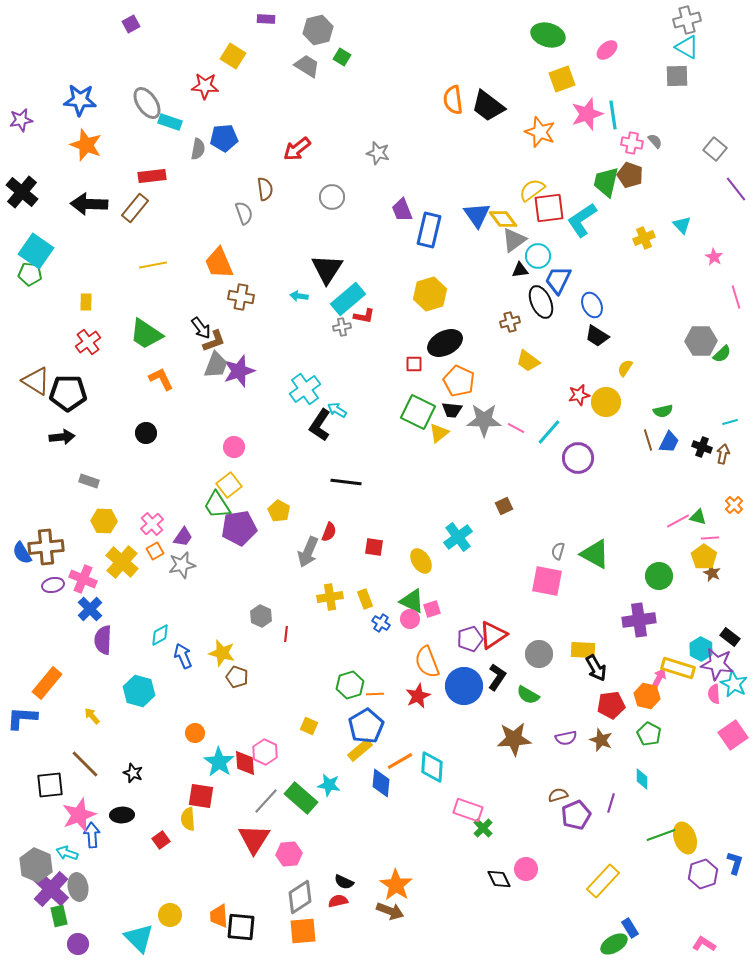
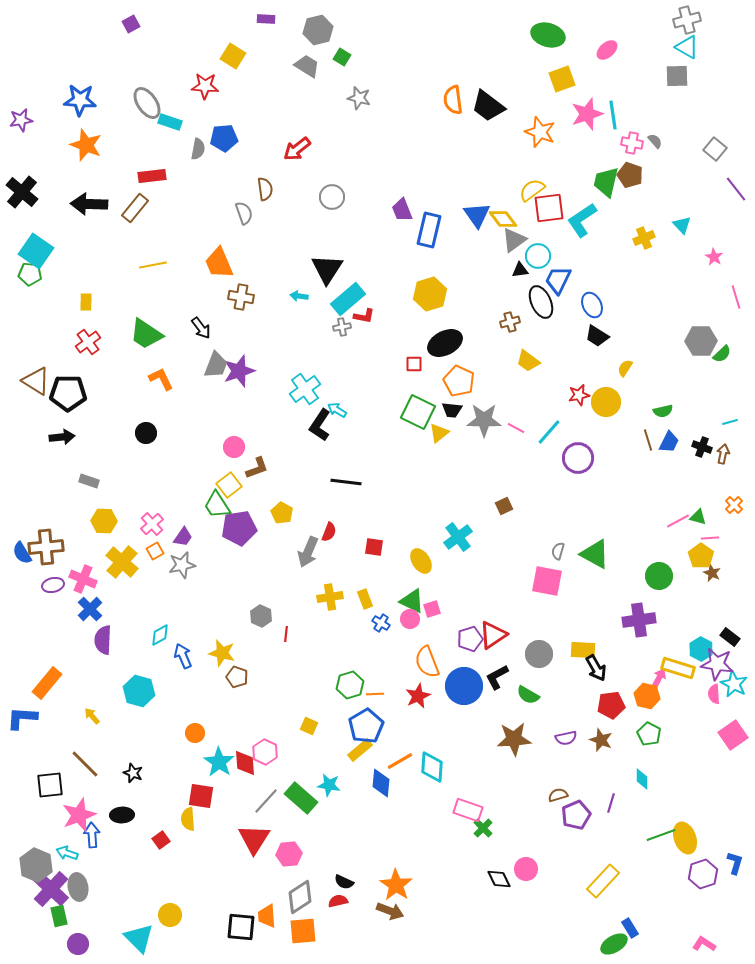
gray star at (378, 153): moved 19 px left, 55 px up
brown L-shape at (214, 341): moved 43 px right, 127 px down
yellow pentagon at (279, 511): moved 3 px right, 2 px down
yellow pentagon at (704, 557): moved 3 px left, 1 px up
black L-shape at (497, 677): rotated 152 degrees counterclockwise
orange trapezoid at (219, 916): moved 48 px right
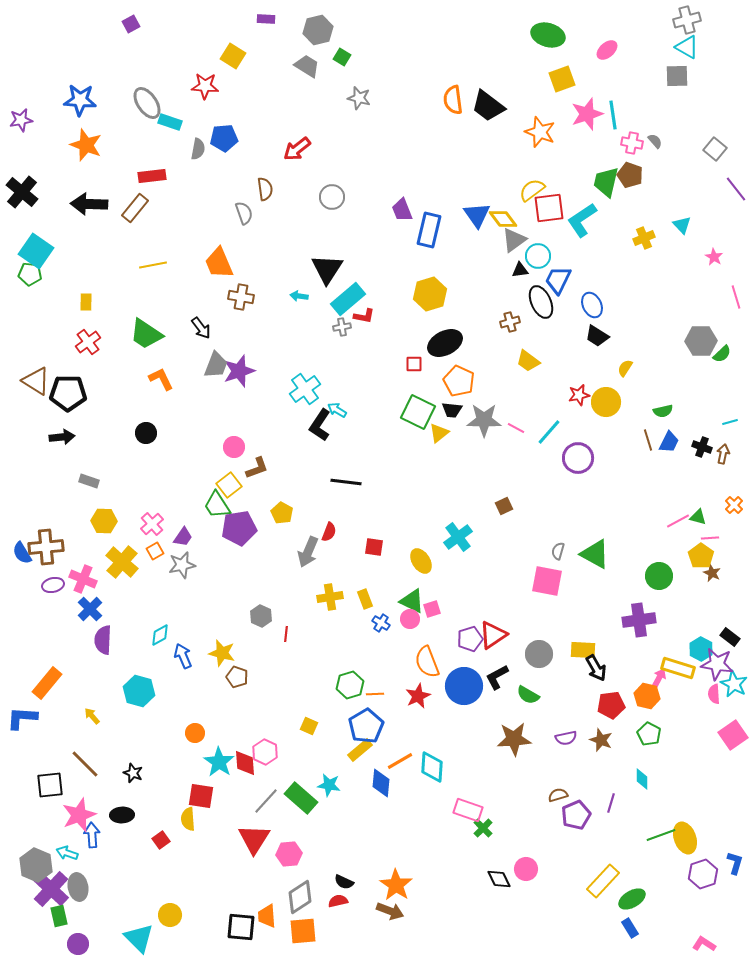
green ellipse at (614, 944): moved 18 px right, 45 px up
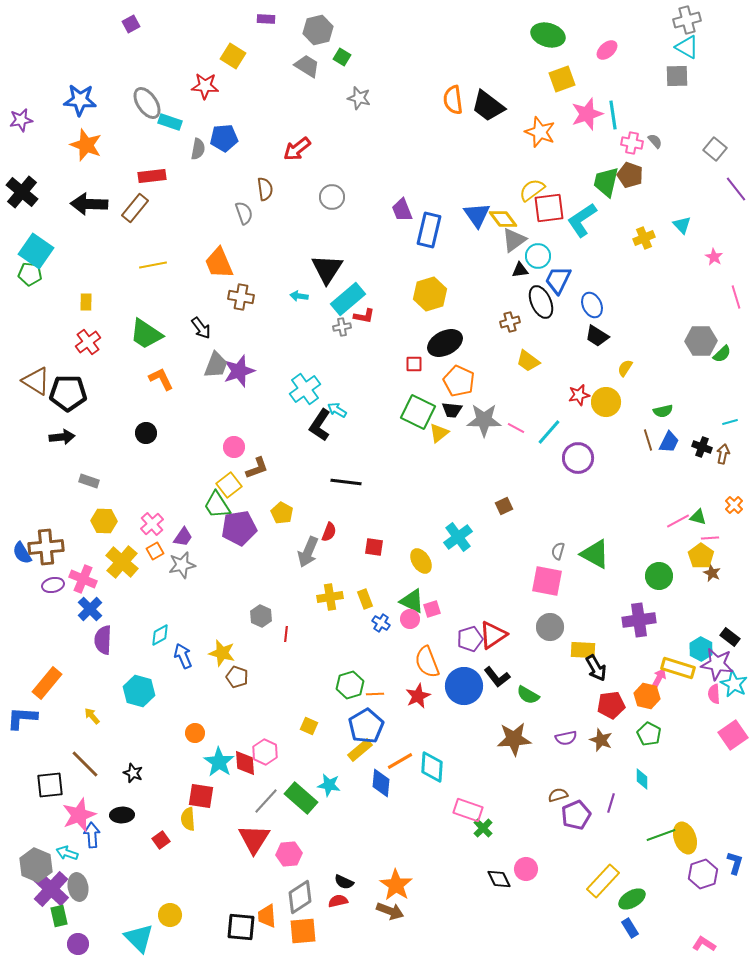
gray circle at (539, 654): moved 11 px right, 27 px up
black L-shape at (497, 677): rotated 100 degrees counterclockwise
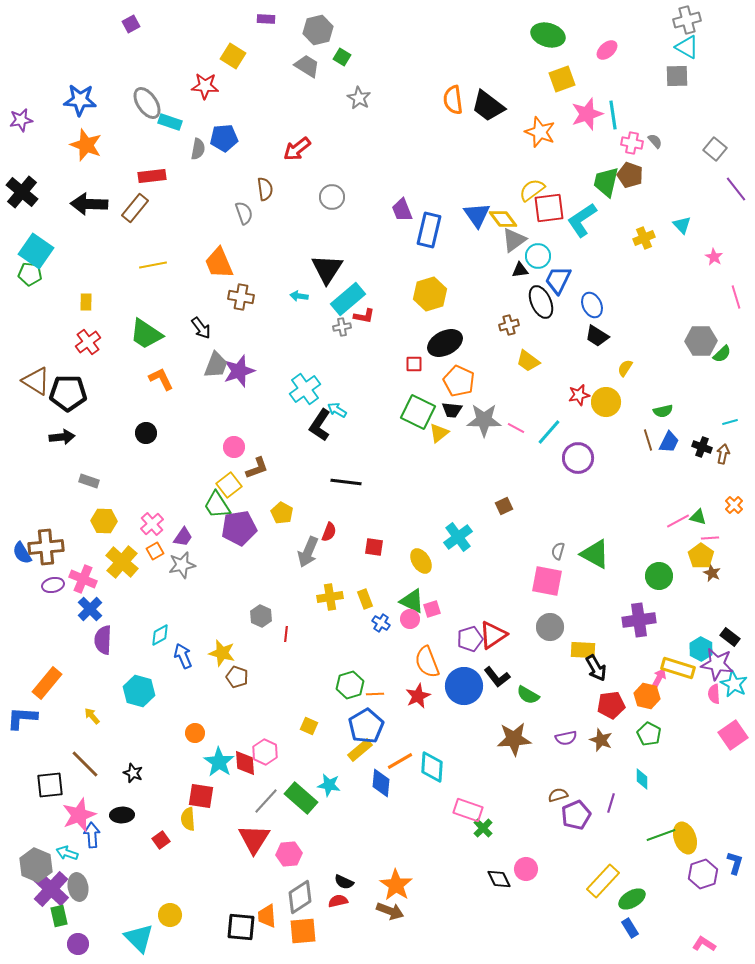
gray star at (359, 98): rotated 15 degrees clockwise
brown cross at (510, 322): moved 1 px left, 3 px down
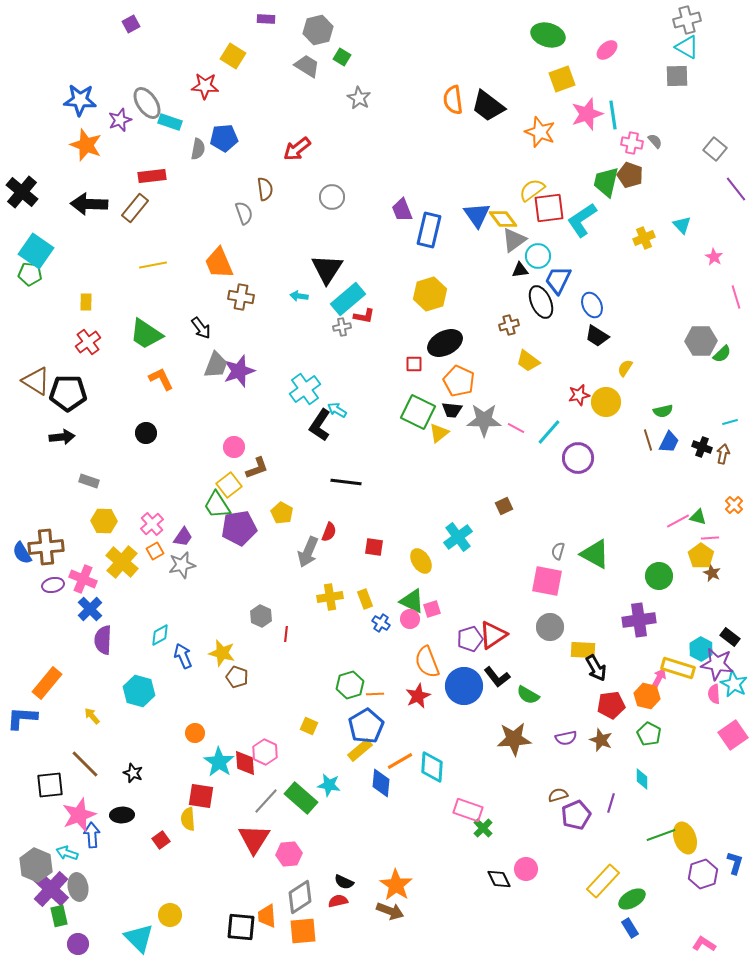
purple star at (21, 120): moved 99 px right; rotated 10 degrees counterclockwise
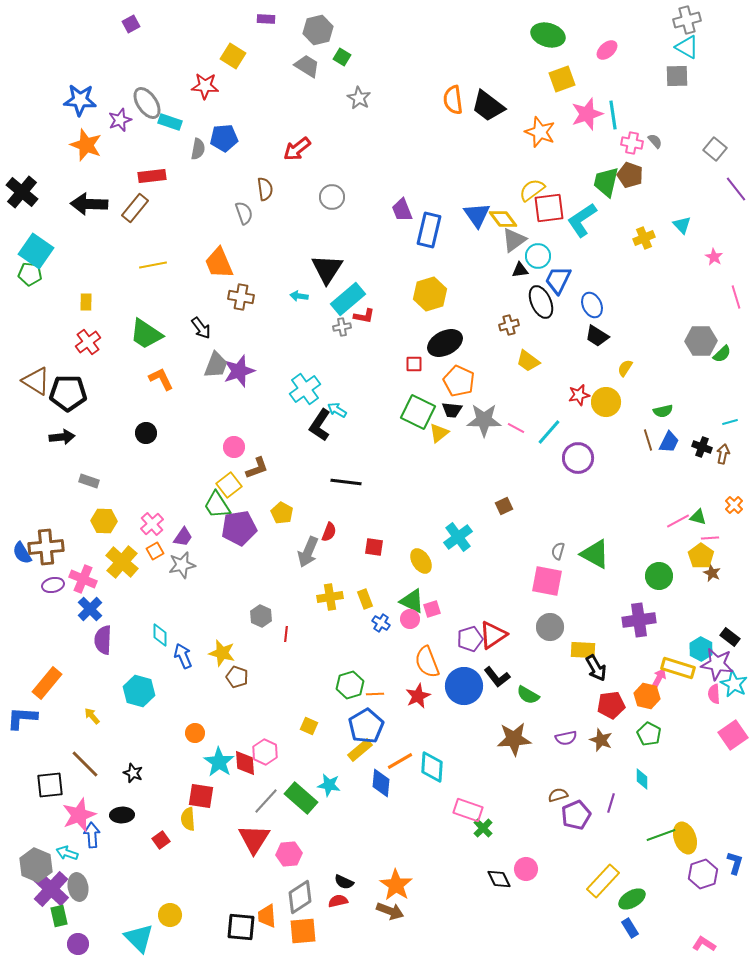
cyan diamond at (160, 635): rotated 60 degrees counterclockwise
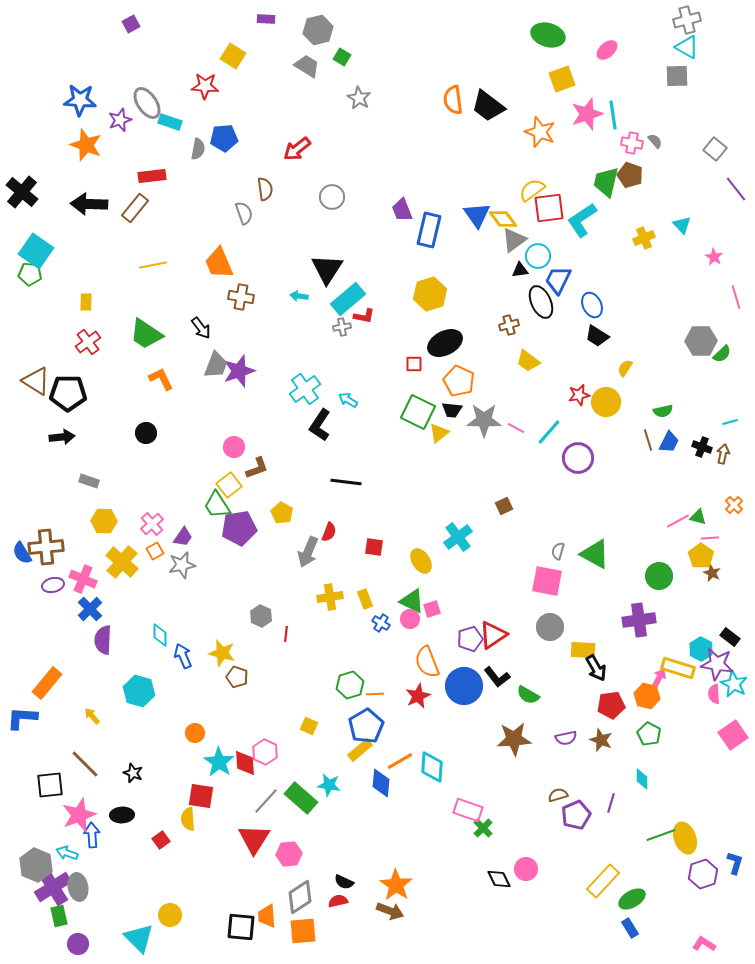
cyan arrow at (337, 410): moved 11 px right, 10 px up
purple cross at (51, 889): moved 2 px right, 2 px up; rotated 15 degrees clockwise
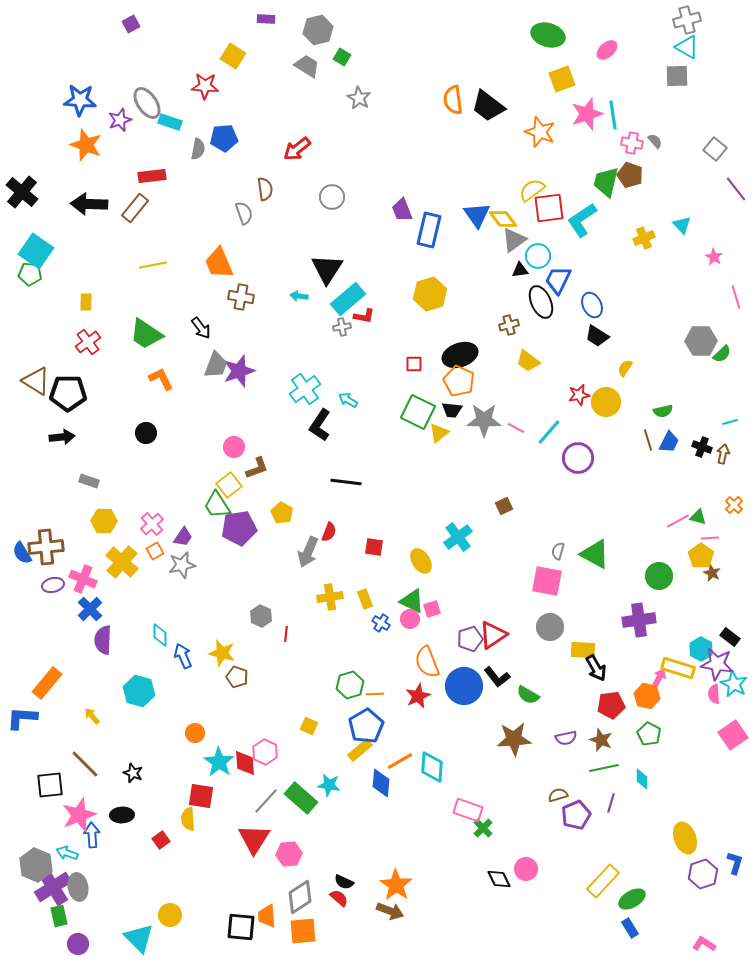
black ellipse at (445, 343): moved 15 px right, 12 px down; rotated 8 degrees clockwise
green line at (661, 835): moved 57 px left, 67 px up; rotated 8 degrees clockwise
red semicircle at (338, 901): moved 1 px right, 3 px up; rotated 54 degrees clockwise
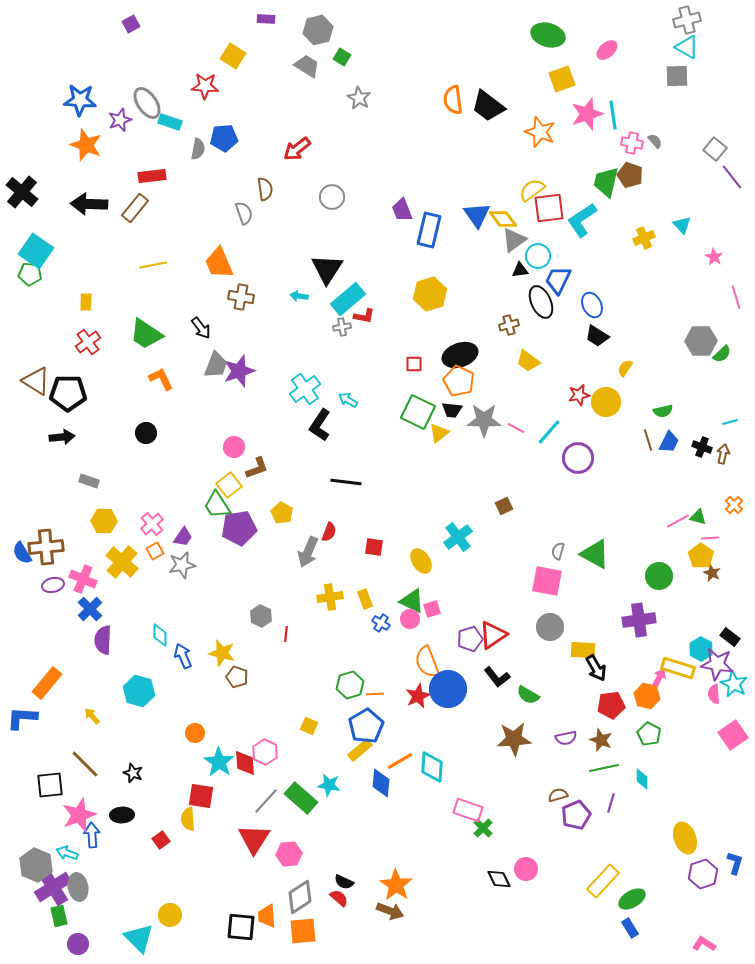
purple line at (736, 189): moved 4 px left, 12 px up
blue circle at (464, 686): moved 16 px left, 3 px down
